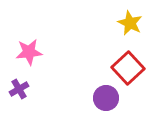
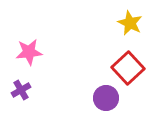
purple cross: moved 2 px right, 1 px down
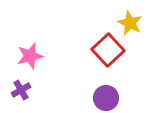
pink star: moved 1 px right, 4 px down; rotated 8 degrees counterclockwise
red square: moved 20 px left, 18 px up
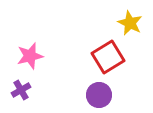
red square: moved 7 px down; rotated 12 degrees clockwise
purple circle: moved 7 px left, 3 px up
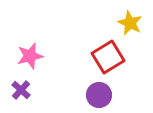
purple cross: rotated 18 degrees counterclockwise
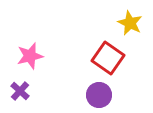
red square: moved 1 px down; rotated 24 degrees counterclockwise
purple cross: moved 1 px left, 1 px down
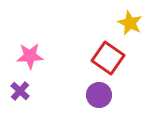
pink star: rotated 12 degrees clockwise
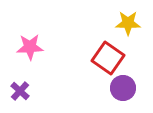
yellow star: moved 2 px left; rotated 25 degrees counterclockwise
pink star: moved 9 px up
purple circle: moved 24 px right, 7 px up
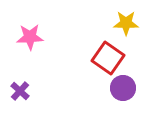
yellow star: moved 2 px left
pink star: moved 10 px up
